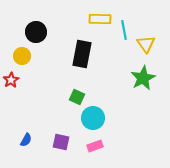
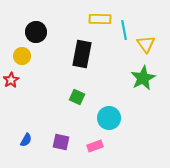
cyan circle: moved 16 px right
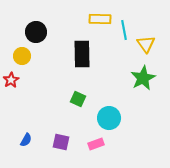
black rectangle: rotated 12 degrees counterclockwise
green square: moved 1 px right, 2 px down
pink rectangle: moved 1 px right, 2 px up
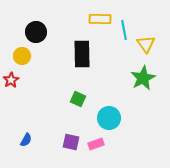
purple square: moved 10 px right
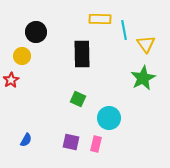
pink rectangle: rotated 56 degrees counterclockwise
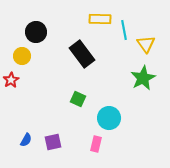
black rectangle: rotated 36 degrees counterclockwise
purple square: moved 18 px left; rotated 24 degrees counterclockwise
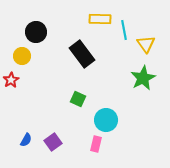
cyan circle: moved 3 px left, 2 px down
purple square: rotated 24 degrees counterclockwise
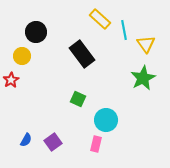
yellow rectangle: rotated 40 degrees clockwise
